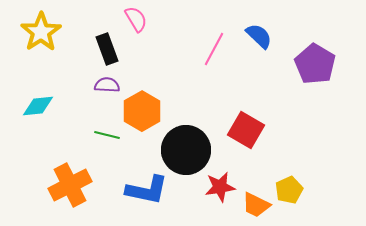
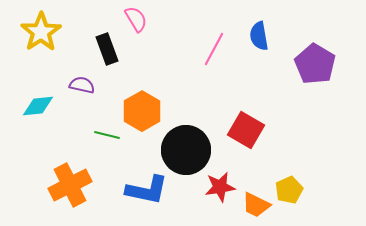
blue semicircle: rotated 144 degrees counterclockwise
purple semicircle: moved 25 px left; rotated 10 degrees clockwise
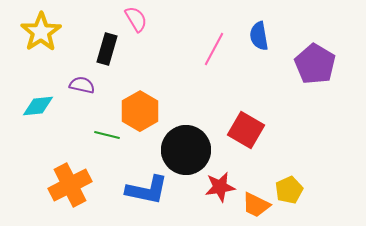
black rectangle: rotated 36 degrees clockwise
orange hexagon: moved 2 px left
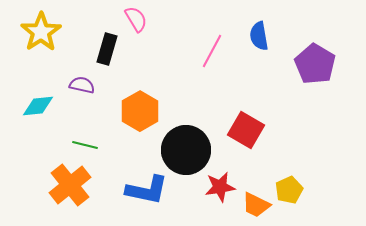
pink line: moved 2 px left, 2 px down
green line: moved 22 px left, 10 px down
orange cross: rotated 12 degrees counterclockwise
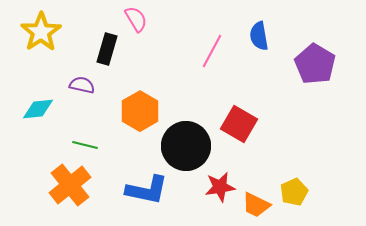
cyan diamond: moved 3 px down
red square: moved 7 px left, 6 px up
black circle: moved 4 px up
yellow pentagon: moved 5 px right, 2 px down
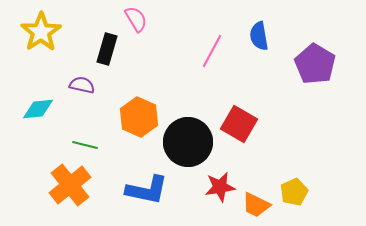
orange hexagon: moved 1 px left, 6 px down; rotated 6 degrees counterclockwise
black circle: moved 2 px right, 4 px up
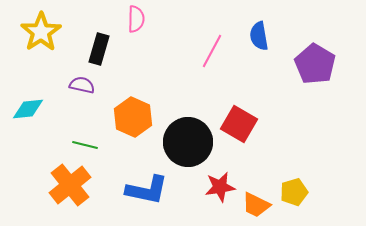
pink semicircle: rotated 32 degrees clockwise
black rectangle: moved 8 px left
cyan diamond: moved 10 px left
orange hexagon: moved 6 px left
yellow pentagon: rotated 8 degrees clockwise
